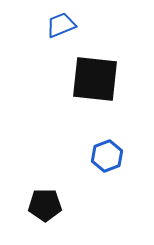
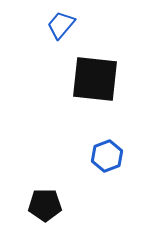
blue trapezoid: rotated 28 degrees counterclockwise
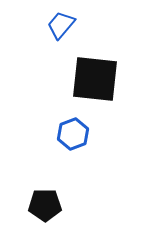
blue hexagon: moved 34 px left, 22 px up
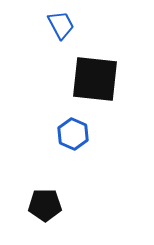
blue trapezoid: rotated 112 degrees clockwise
blue hexagon: rotated 16 degrees counterclockwise
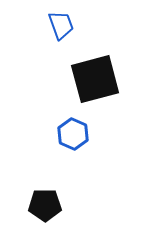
blue trapezoid: rotated 8 degrees clockwise
black square: rotated 21 degrees counterclockwise
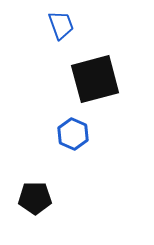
black pentagon: moved 10 px left, 7 px up
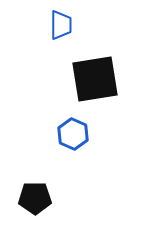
blue trapezoid: rotated 20 degrees clockwise
black square: rotated 6 degrees clockwise
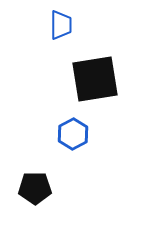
blue hexagon: rotated 8 degrees clockwise
black pentagon: moved 10 px up
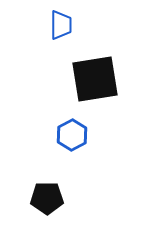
blue hexagon: moved 1 px left, 1 px down
black pentagon: moved 12 px right, 10 px down
